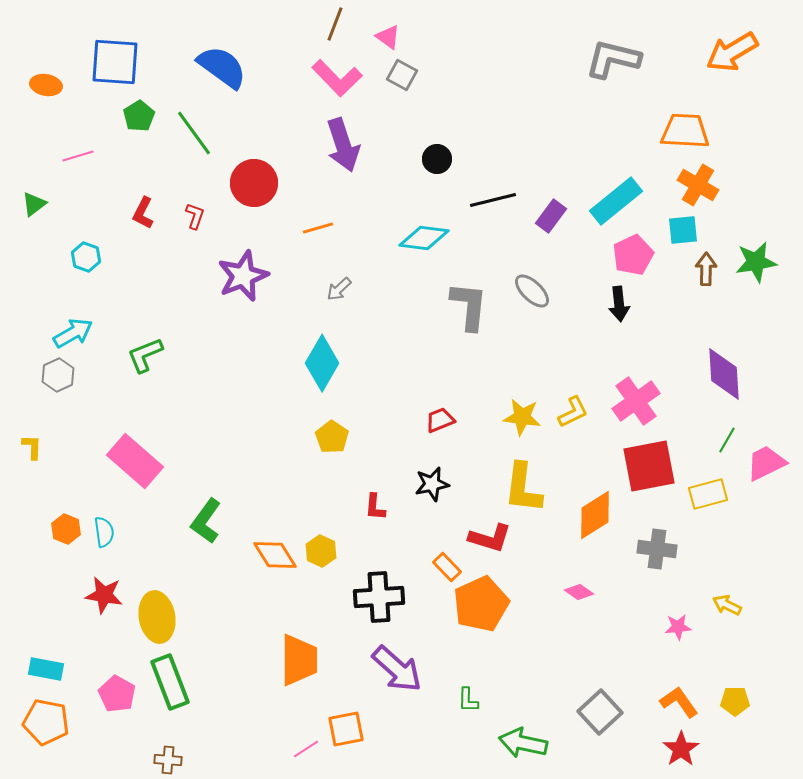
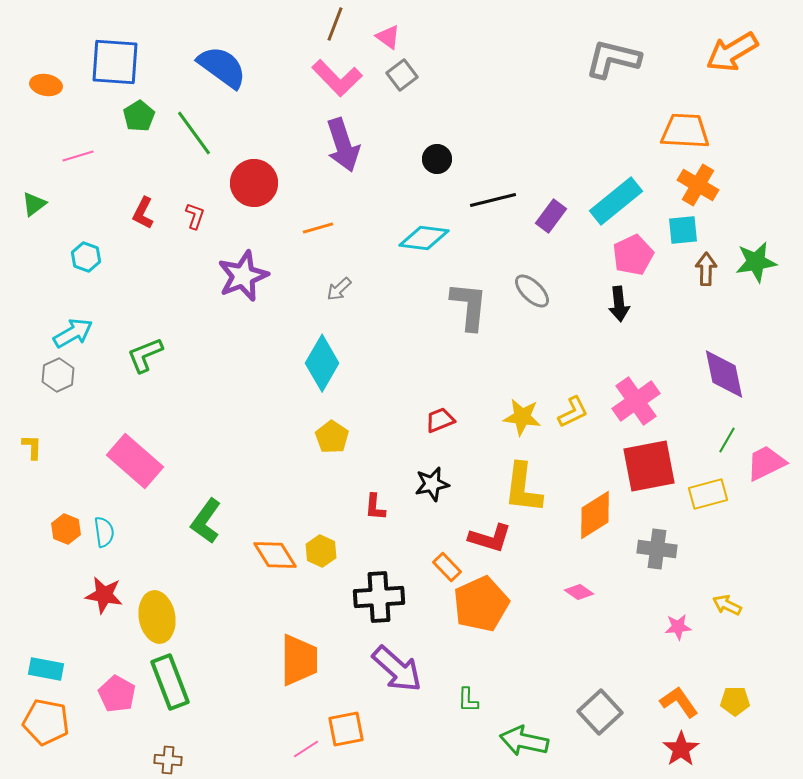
gray square at (402, 75): rotated 24 degrees clockwise
purple diamond at (724, 374): rotated 8 degrees counterclockwise
green arrow at (523, 743): moved 1 px right, 2 px up
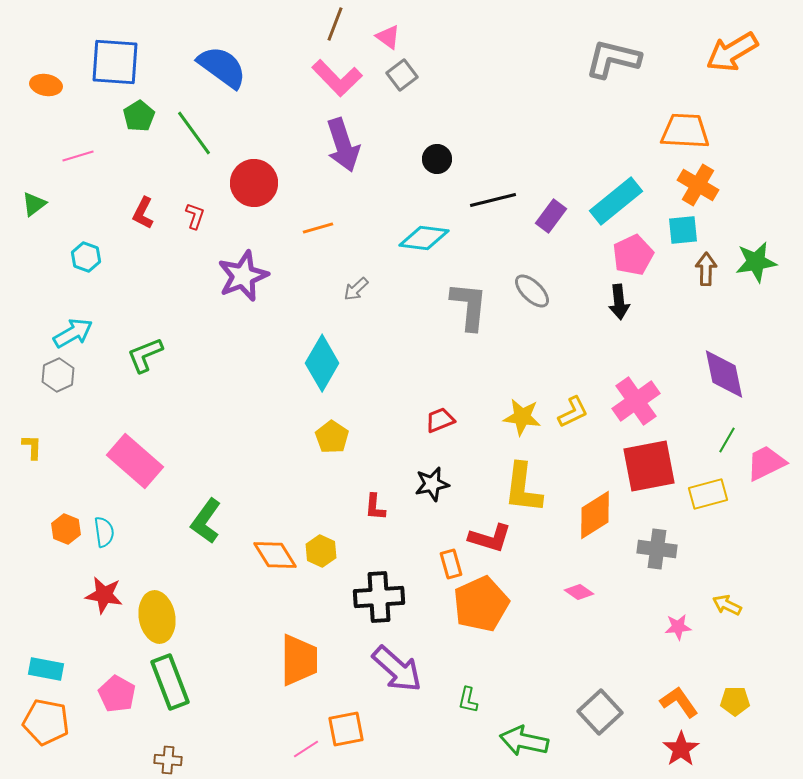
gray arrow at (339, 289): moved 17 px right
black arrow at (619, 304): moved 2 px up
orange rectangle at (447, 567): moved 4 px right, 3 px up; rotated 28 degrees clockwise
green L-shape at (468, 700): rotated 12 degrees clockwise
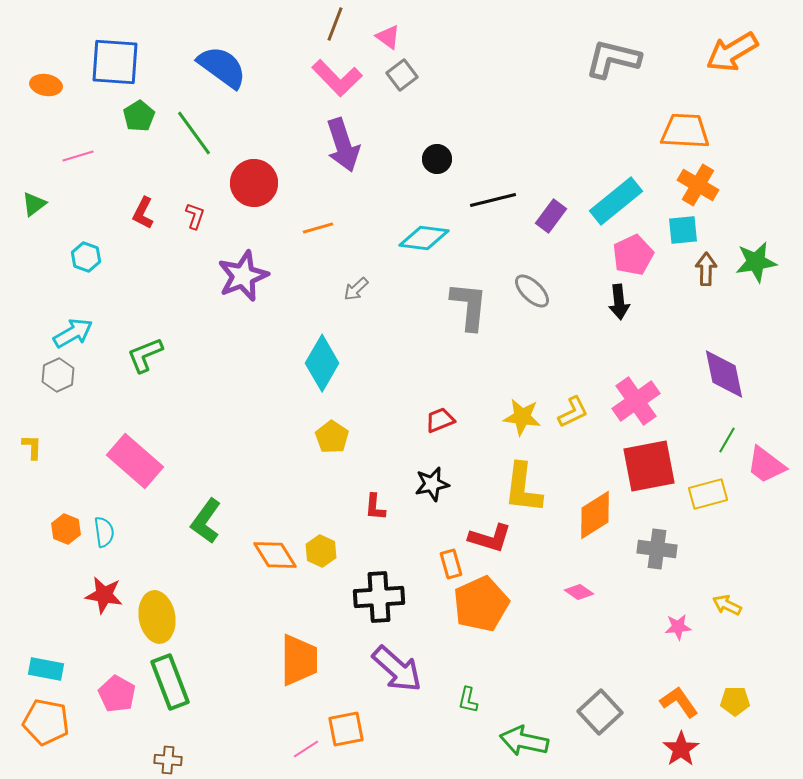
pink trapezoid at (766, 463): moved 2 px down; rotated 117 degrees counterclockwise
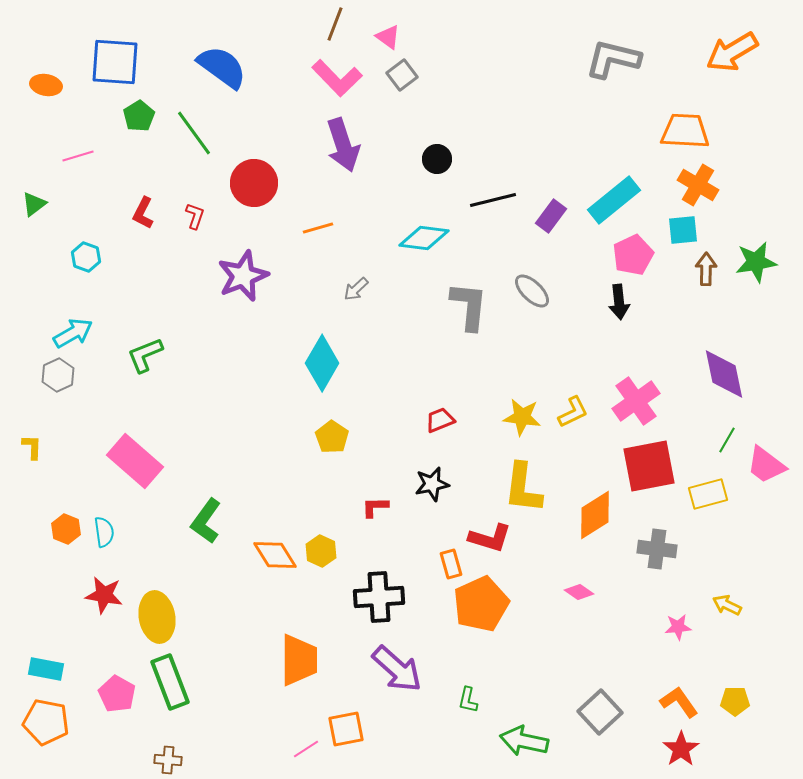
cyan rectangle at (616, 201): moved 2 px left, 1 px up
red L-shape at (375, 507): rotated 84 degrees clockwise
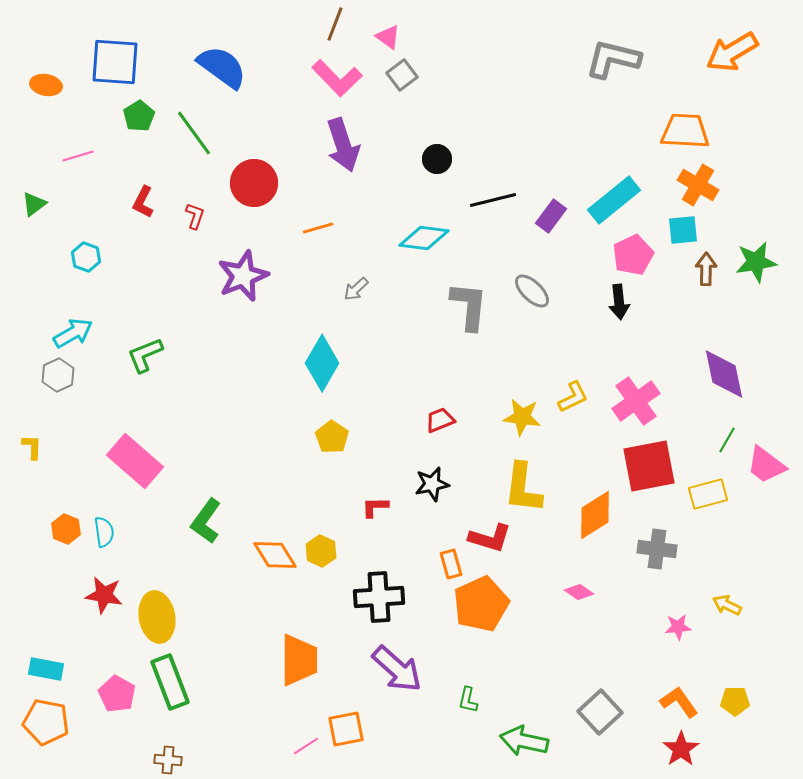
red L-shape at (143, 213): moved 11 px up
yellow L-shape at (573, 412): moved 15 px up
pink line at (306, 749): moved 3 px up
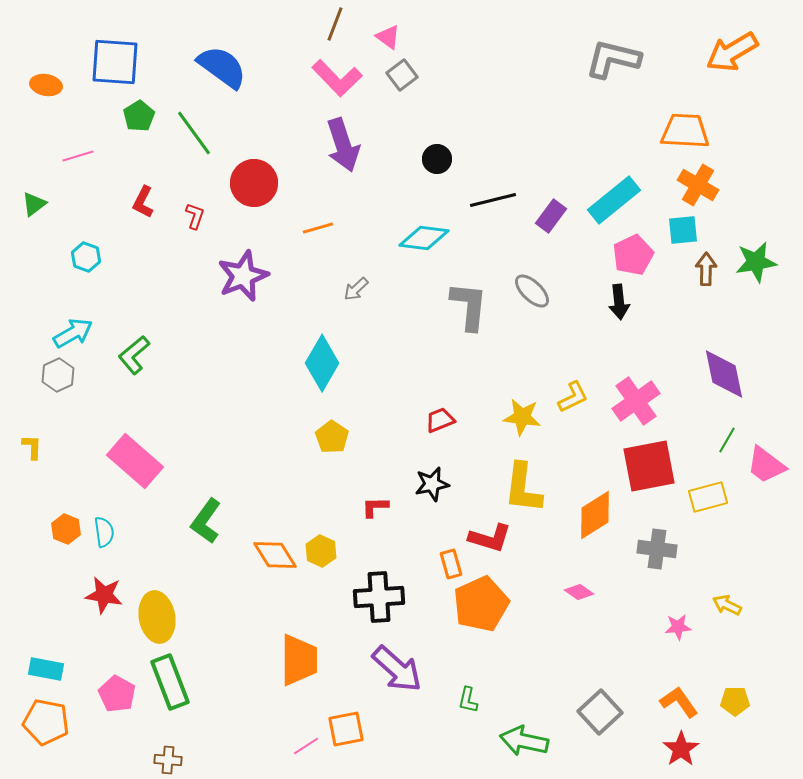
green L-shape at (145, 355): moved 11 px left; rotated 18 degrees counterclockwise
yellow rectangle at (708, 494): moved 3 px down
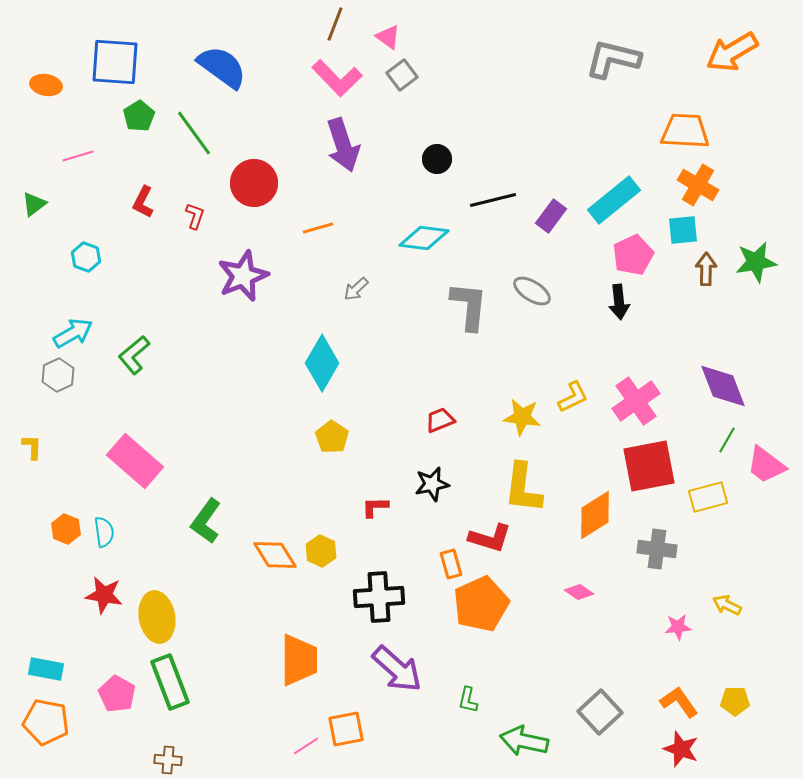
gray ellipse at (532, 291): rotated 12 degrees counterclockwise
purple diamond at (724, 374): moved 1 px left, 12 px down; rotated 10 degrees counterclockwise
red star at (681, 749): rotated 18 degrees counterclockwise
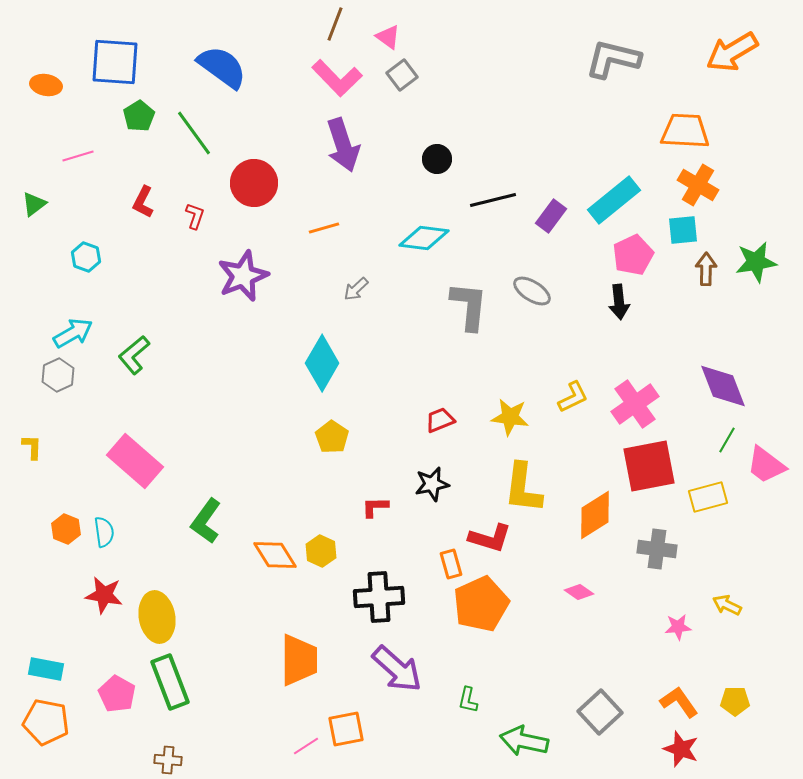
orange line at (318, 228): moved 6 px right
pink cross at (636, 401): moved 1 px left, 3 px down
yellow star at (522, 417): moved 12 px left
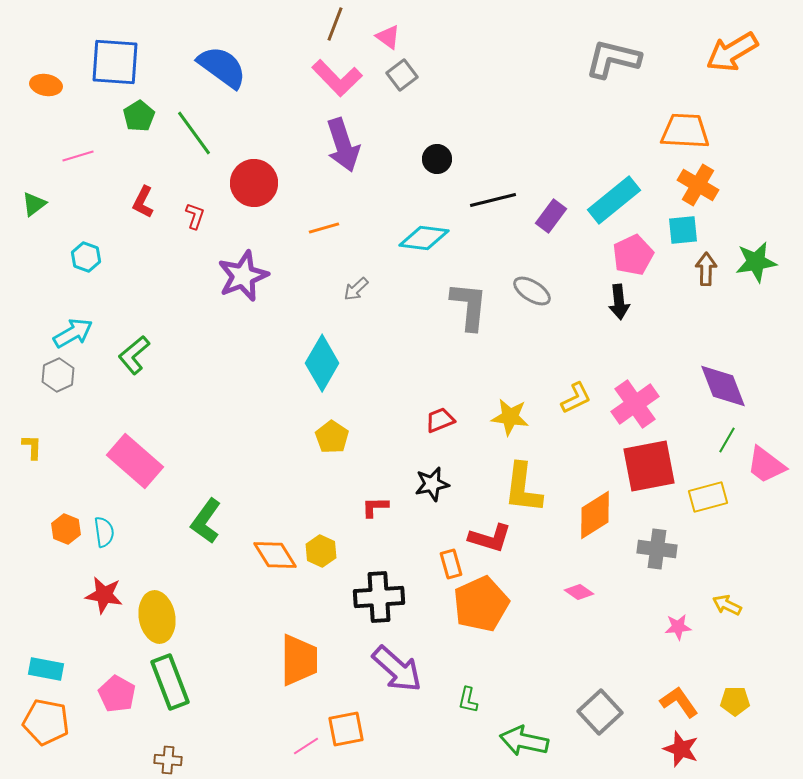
yellow L-shape at (573, 397): moved 3 px right, 1 px down
